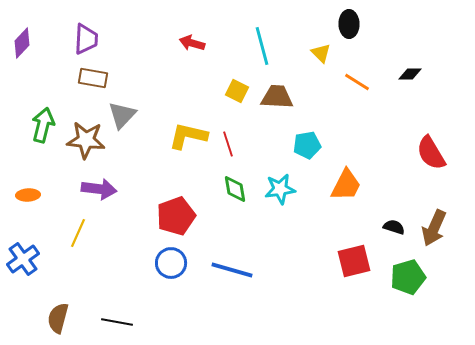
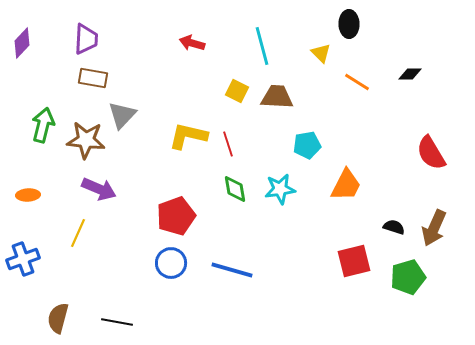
purple arrow: rotated 16 degrees clockwise
blue cross: rotated 16 degrees clockwise
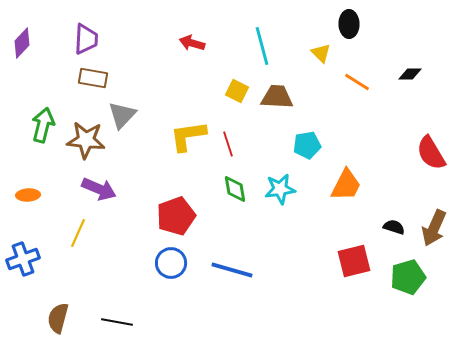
yellow L-shape: rotated 21 degrees counterclockwise
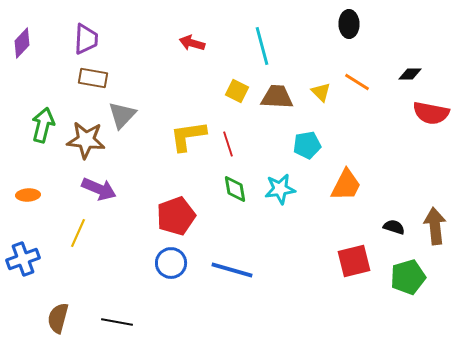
yellow triangle: moved 39 px down
red semicircle: moved 40 px up; rotated 48 degrees counterclockwise
brown arrow: moved 1 px right, 2 px up; rotated 150 degrees clockwise
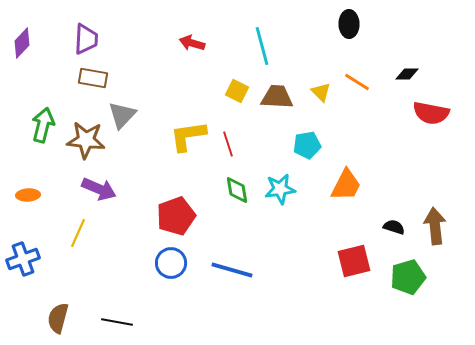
black diamond: moved 3 px left
green diamond: moved 2 px right, 1 px down
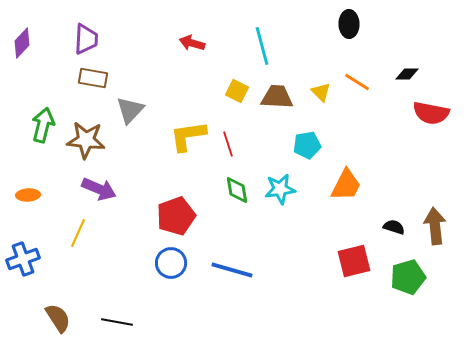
gray triangle: moved 8 px right, 5 px up
brown semicircle: rotated 132 degrees clockwise
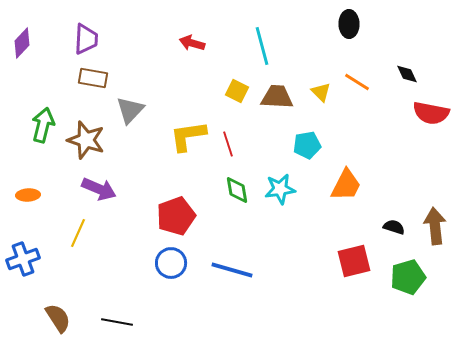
black diamond: rotated 65 degrees clockwise
brown star: rotated 12 degrees clockwise
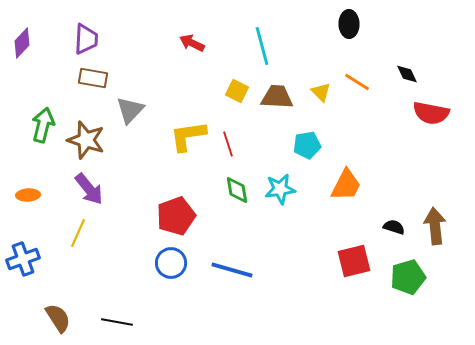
red arrow: rotated 10 degrees clockwise
purple arrow: moved 10 px left; rotated 28 degrees clockwise
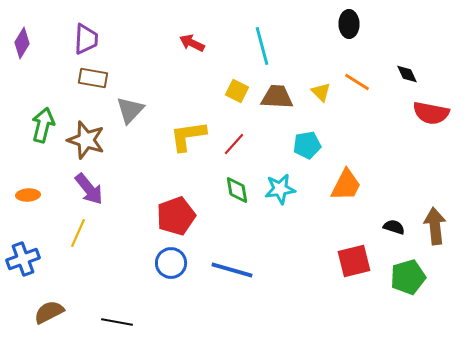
purple diamond: rotated 12 degrees counterclockwise
red line: moved 6 px right; rotated 60 degrees clockwise
brown semicircle: moved 9 px left, 6 px up; rotated 84 degrees counterclockwise
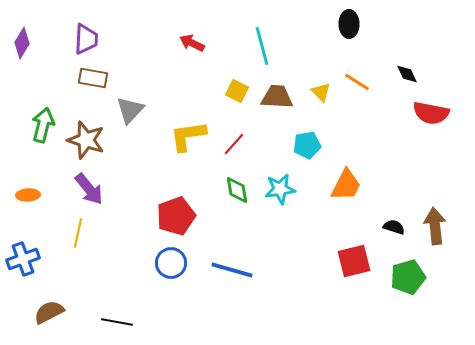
yellow line: rotated 12 degrees counterclockwise
